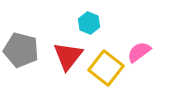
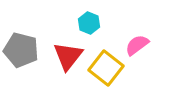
pink semicircle: moved 2 px left, 7 px up
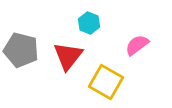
yellow square: moved 14 px down; rotated 8 degrees counterclockwise
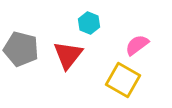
gray pentagon: moved 1 px up
red triangle: moved 1 px up
yellow square: moved 17 px right, 2 px up
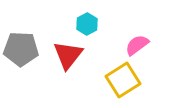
cyan hexagon: moved 2 px left, 1 px down; rotated 10 degrees clockwise
gray pentagon: rotated 12 degrees counterclockwise
yellow square: rotated 28 degrees clockwise
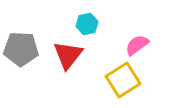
cyan hexagon: rotated 15 degrees clockwise
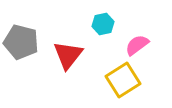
cyan hexagon: moved 16 px right
gray pentagon: moved 7 px up; rotated 12 degrees clockwise
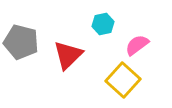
red triangle: rotated 8 degrees clockwise
yellow square: rotated 16 degrees counterclockwise
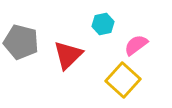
pink semicircle: moved 1 px left
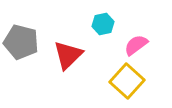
yellow square: moved 4 px right, 1 px down
